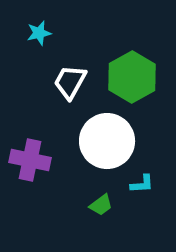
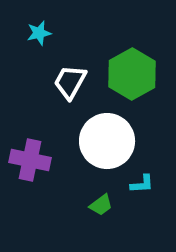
green hexagon: moved 3 px up
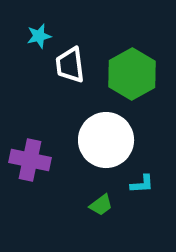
cyan star: moved 3 px down
white trapezoid: moved 17 px up; rotated 36 degrees counterclockwise
white circle: moved 1 px left, 1 px up
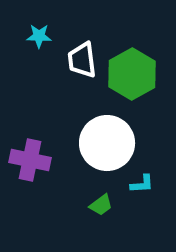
cyan star: rotated 15 degrees clockwise
white trapezoid: moved 12 px right, 5 px up
white circle: moved 1 px right, 3 px down
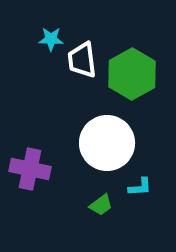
cyan star: moved 12 px right, 3 px down
purple cross: moved 9 px down
cyan L-shape: moved 2 px left, 3 px down
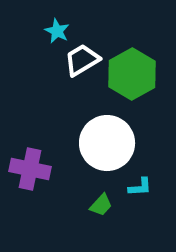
cyan star: moved 6 px right, 8 px up; rotated 25 degrees clockwise
white trapezoid: rotated 66 degrees clockwise
green trapezoid: rotated 10 degrees counterclockwise
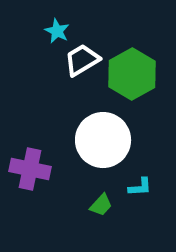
white circle: moved 4 px left, 3 px up
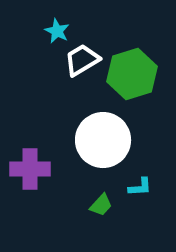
green hexagon: rotated 12 degrees clockwise
purple cross: rotated 12 degrees counterclockwise
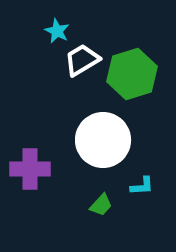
cyan L-shape: moved 2 px right, 1 px up
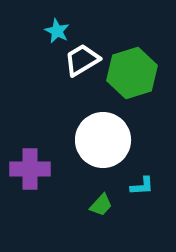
green hexagon: moved 1 px up
